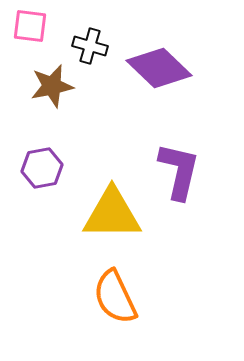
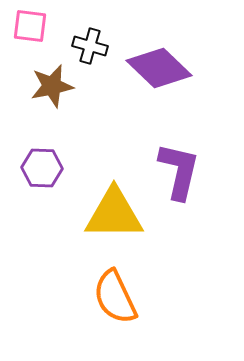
purple hexagon: rotated 12 degrees clockwise
yellow triangle: moved 2 px right
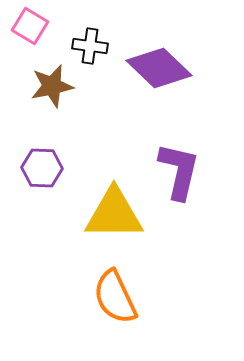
pink square: rotated 24 degrees clockwise
black cross: rotated 8 degrees counterclockwise
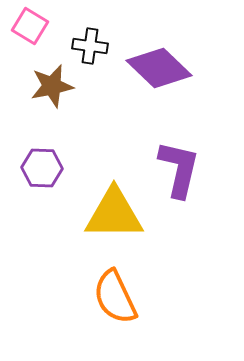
purple L-shape: moved 2 px up
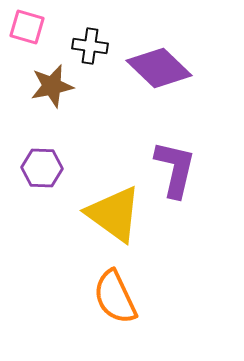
pink square: moved 3 px left, 1 px down; rotated 15 degrees counterclockwise
purple L-shape: moved 4 px left
yellow triangle: rotated 36 degrees clockwise
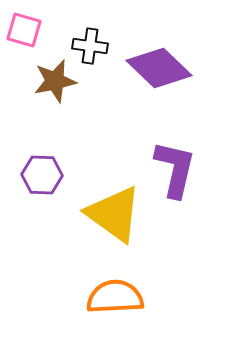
pink square: moved 3 px left, 3 px down
brown star: moved 3 px right, 5 px up
purple hexagon: moved 7 px down
orange semicircle: rotated 112 degrees clockwise
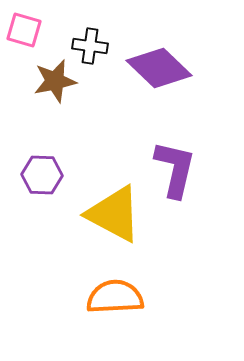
yellow triangle: rotated 8 degrees counterclockwise
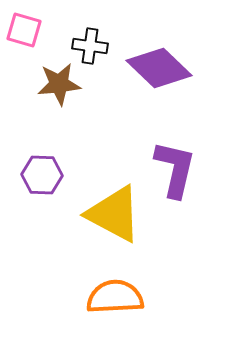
brown star: moved 4 px right, 3 px down; rotated 6 degrees clockwise
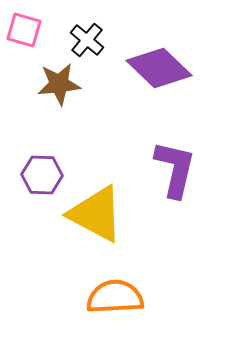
black cross: moved 3 px left, 6 px up; rotated 32 degrees clockwise
yellow triangle: moved 18 px left
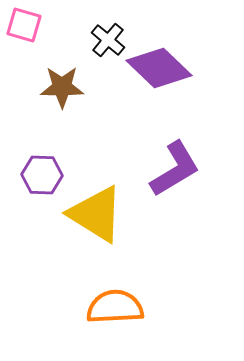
pink square: moved 5 px up
black cross: moved 21 px right
brown star: moved 3 px right, 3 px down; rotated 6 degrees clockwise
purple L-shape: rotated 46 degrees clockwise
yellow triangle: rotated 4 degrees clockwise
orange semicircle: moved 10 px down
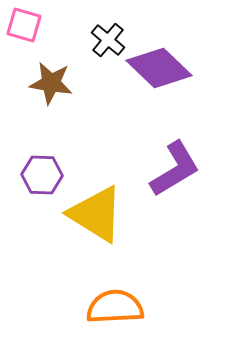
brown star: moved 11 px left, 4 px up; rotated 9 degrees clockwise
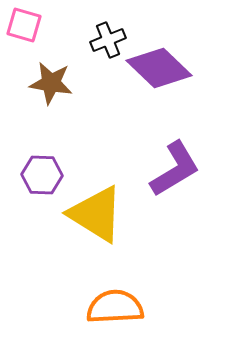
black cross: rotated 28 degrees clockwise
